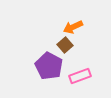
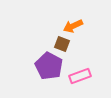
orange arrow: moved 1 px up
brown square: moved 3 px left, 1 px up; rotated 28 degrees counterclockwise
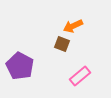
purple pentagon: moved 29 px left
pink rectangle: rotated 20 degrees counterclockwise
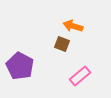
orange arrow: rotated 42 degrees clockwise
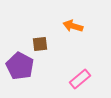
brown square: moved 22 px left; rotated 28 degrees counterclockwise
pink rectangle: moved 3 px down
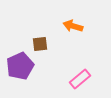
purple pentagon: rotated 20 degrees clockwise
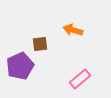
orange arrow: moved 4 px down
